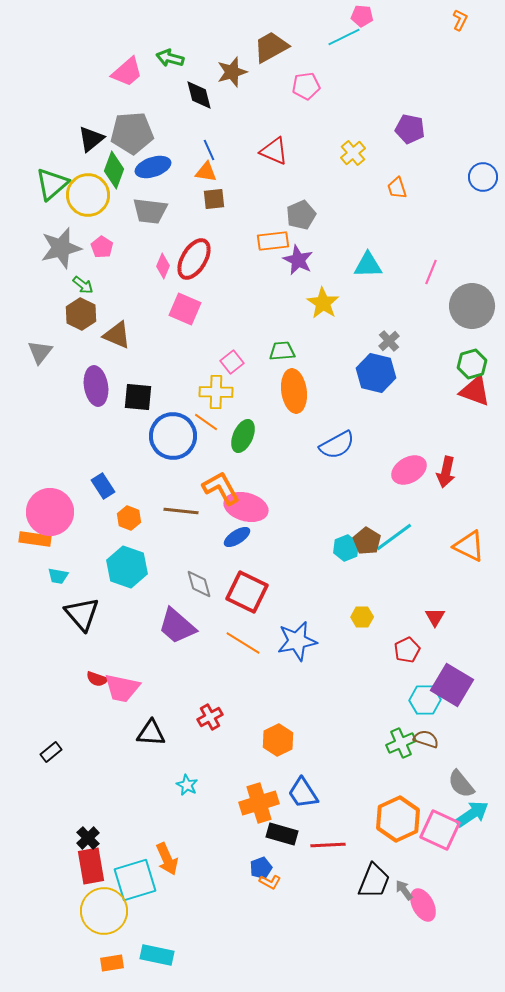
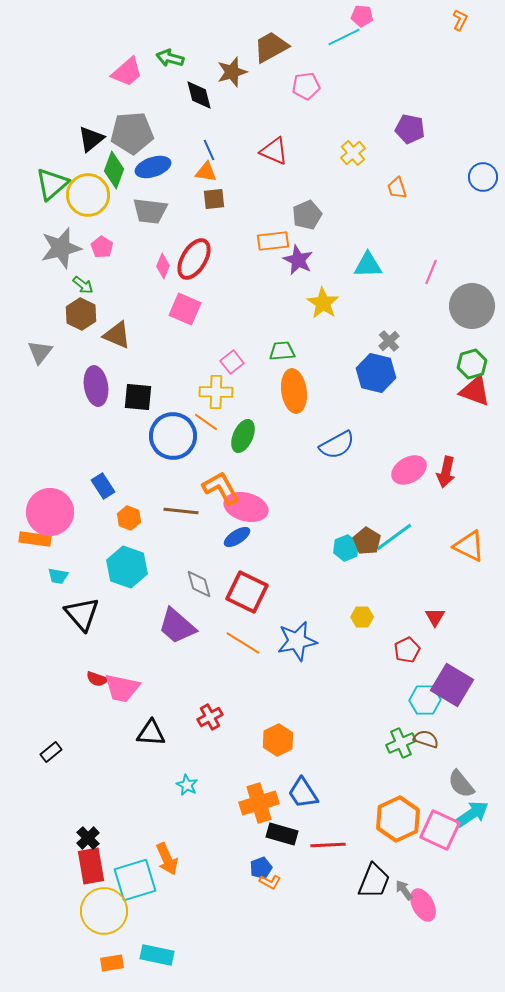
gray pentagon at (301, 215): moved 6 px right
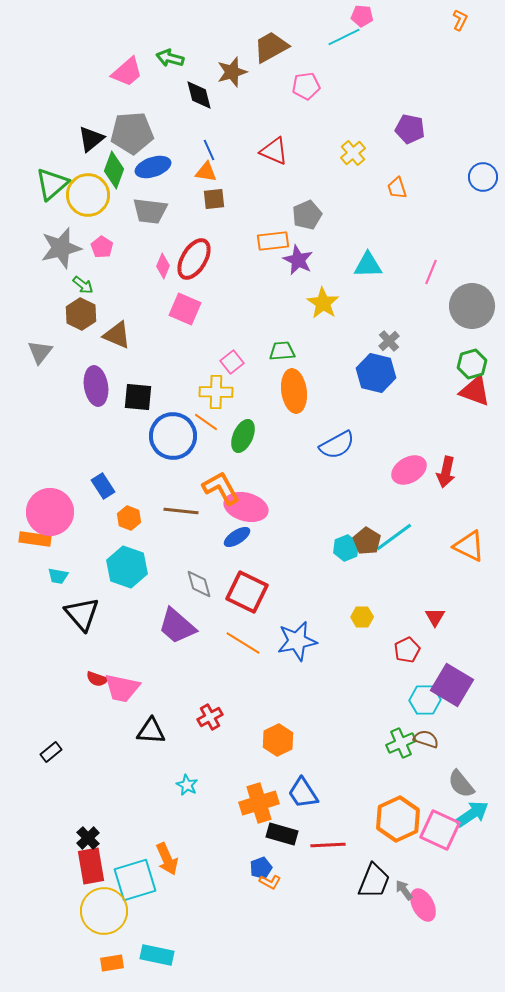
black triangle at (151, 733): moved 2 px up
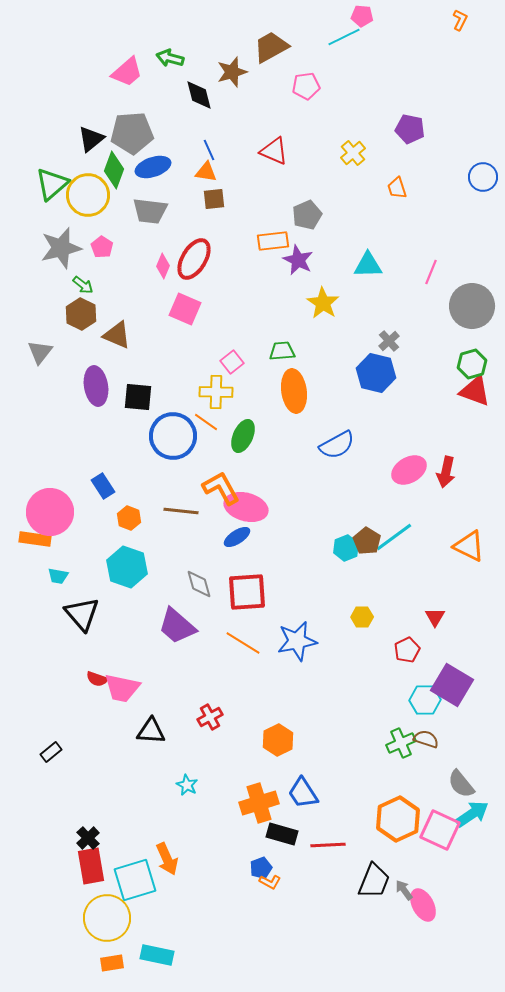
red square at (247, 592): rotated 30 degrees counterclockwise
yellow circle at (104, 911): moved 3 px right, 7 px down
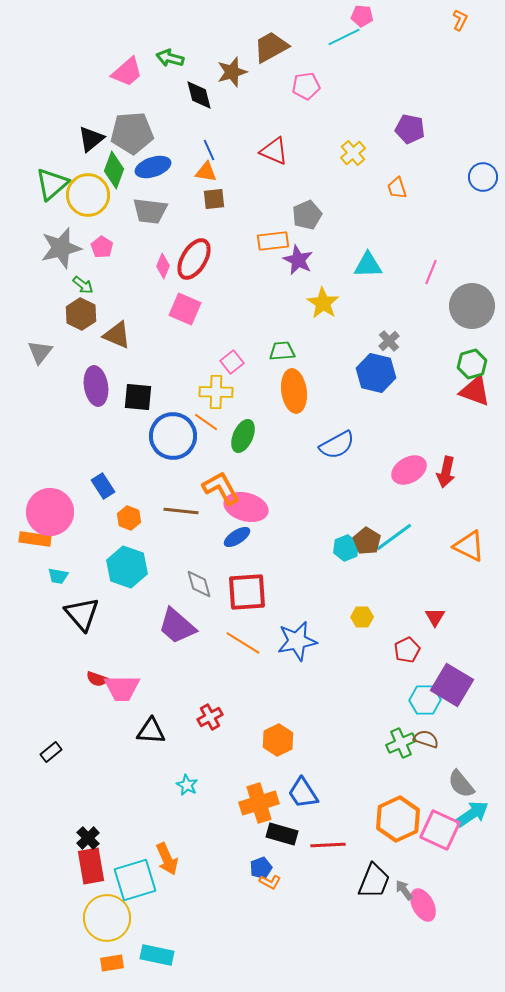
pink trapezoid at (122, 688): rotated 12 degrees counterclockwise
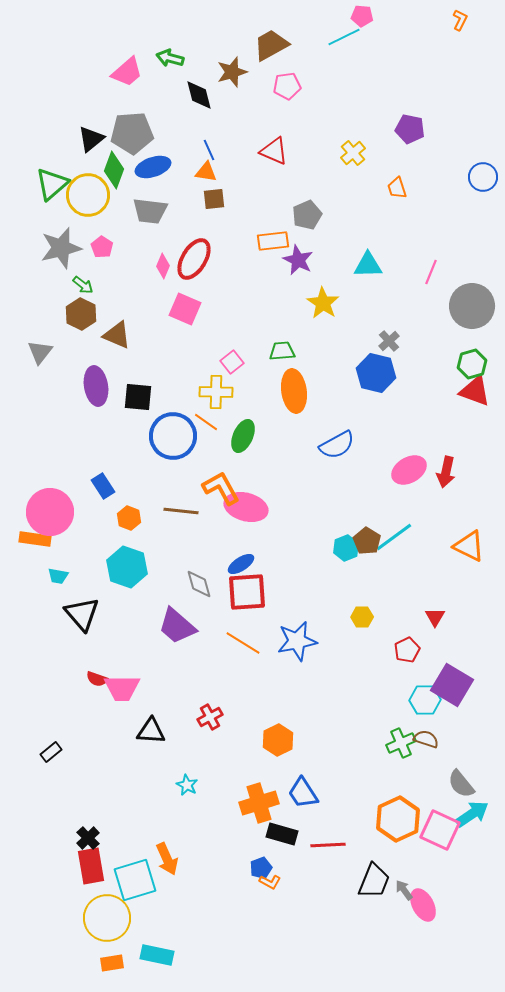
brown trapezoid at (271, 47): moved 2 px up
pink pentagon at (306, 86): moved 19 px left
blue ellipse at (237, 537): moved 4 px right, 27 px down
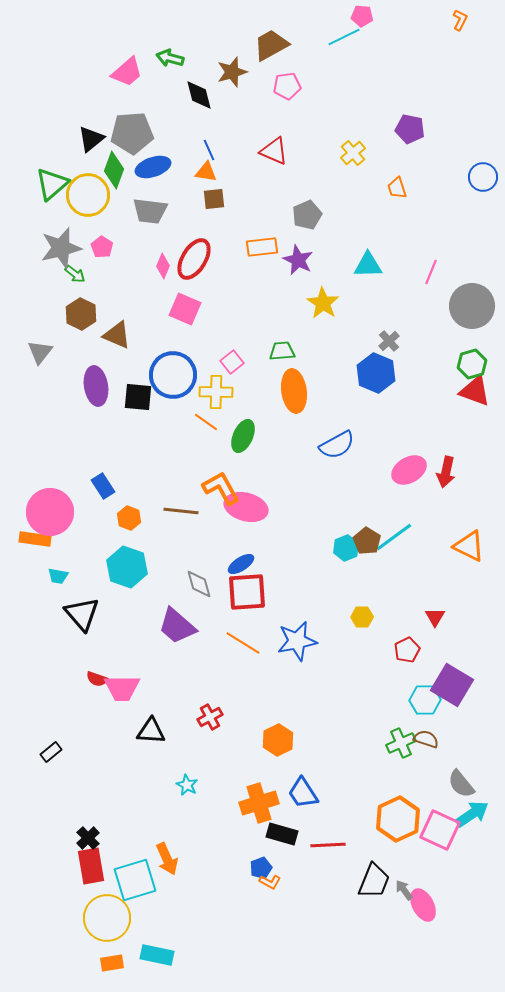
orange rectangle at (273, 241): moved 11 px left, 6 px down
green arrow at (83, 285): moved 8 px left, 11 px up
blue hexagon at (376, 373): rotated 9 degrees clockwise
blue circle at (173, 436): moved 61 px up
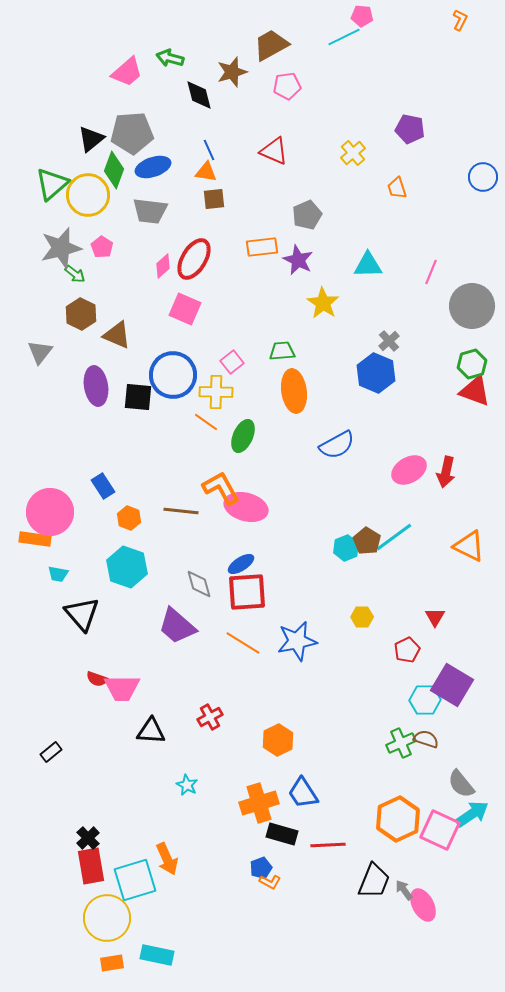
pink diamond at (163, 266): rotated 25 degrees clockwise
cyan trapezoid at (58, 576): moved 2 px up
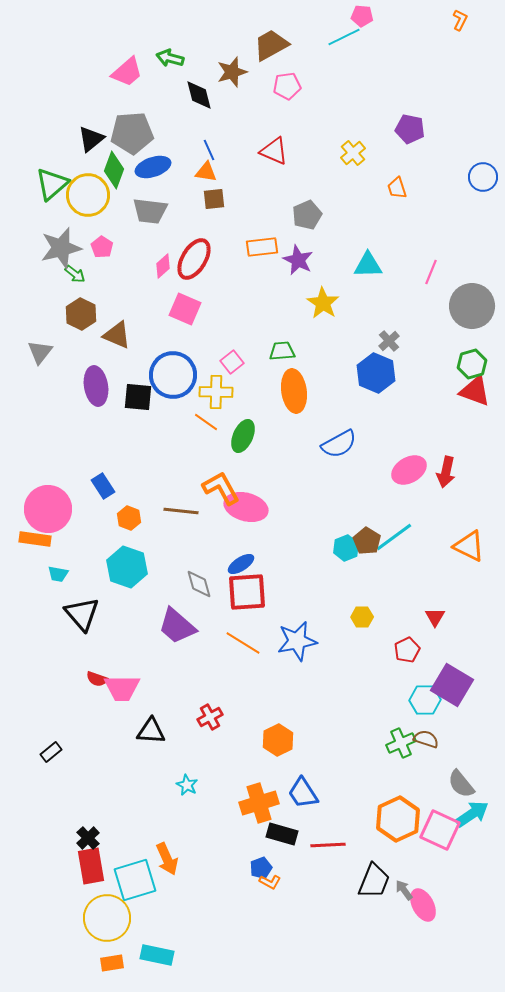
blue semicircle at (337, 445): moved 2 px right, 1 px up
pink circle at (50, 512): moved 2 px left, 3 px up
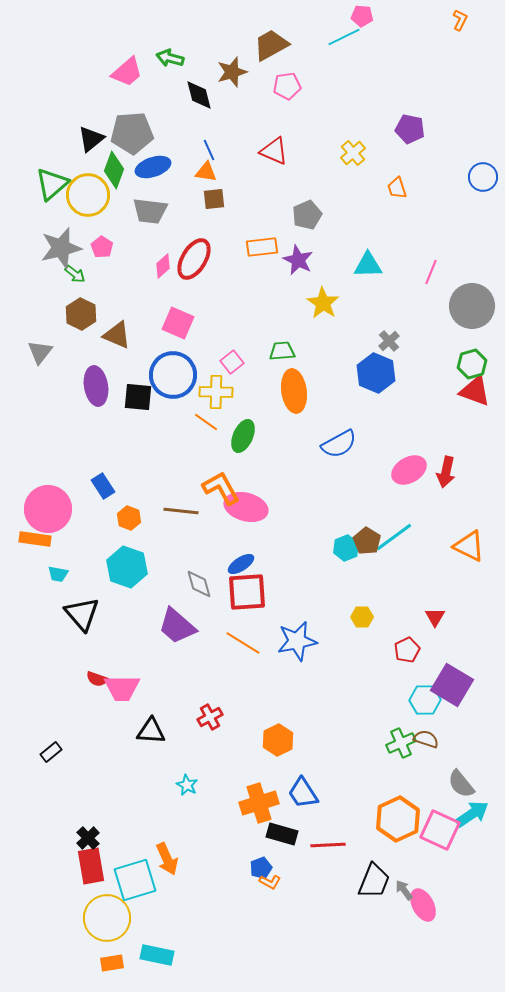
pink square at (185, 309): moved 7 px left, 14 px down
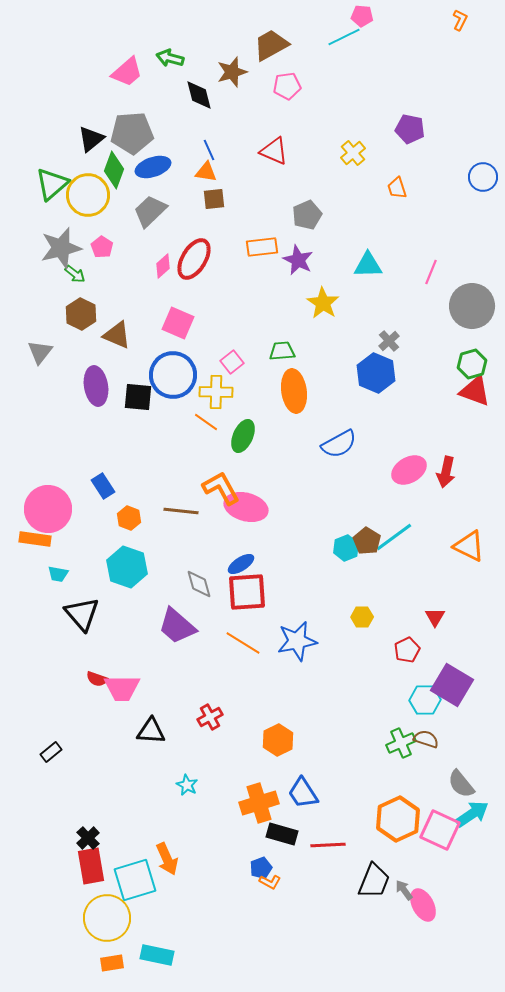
gray trapezoid at (150, 211): rotated 129 degrees clockwise
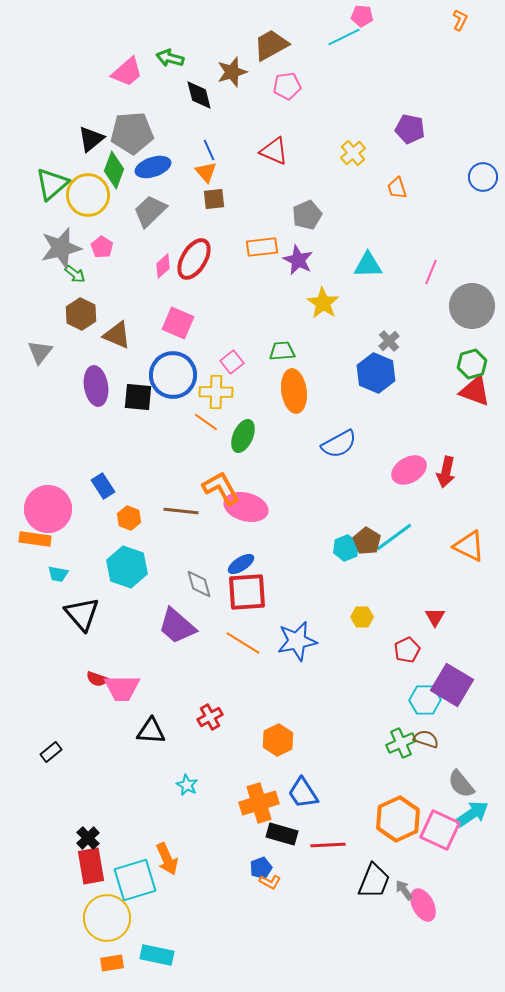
orange triangle at (206, 172): rotated 40 degrees clockwise
